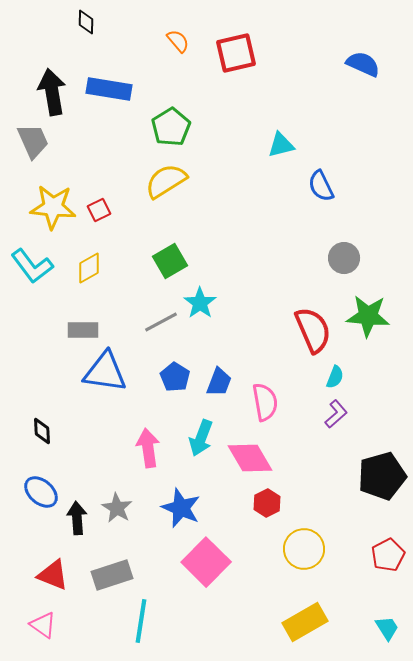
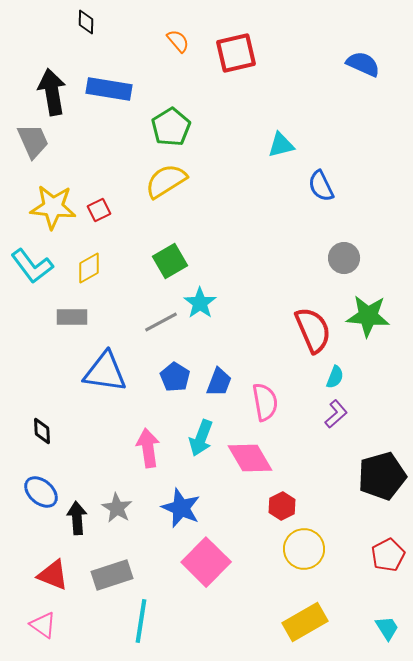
gray rectangle at (83, 330): moved 11 px left, 13 px up
red hexagon at (267, 503): moved 15 px right, 3 px down
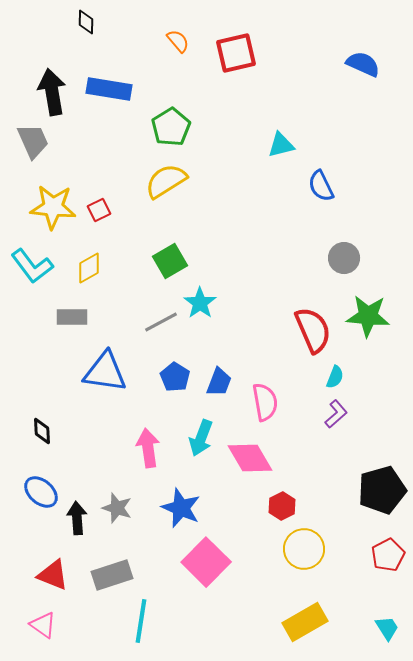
black pentagon at (382, 476): moved 14 px down
gray star at (117, 508): rotated 12 degrees counterclockwise
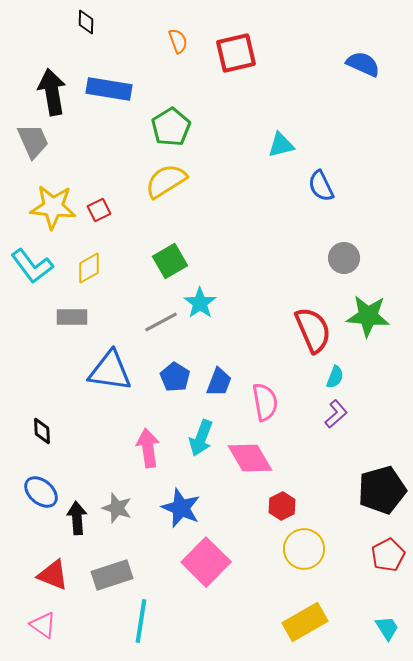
orange semicircle at (178, 41): rotated 20 degrees clockwise
blue triangle at (105, 372): moved 5 px right, 1 px up
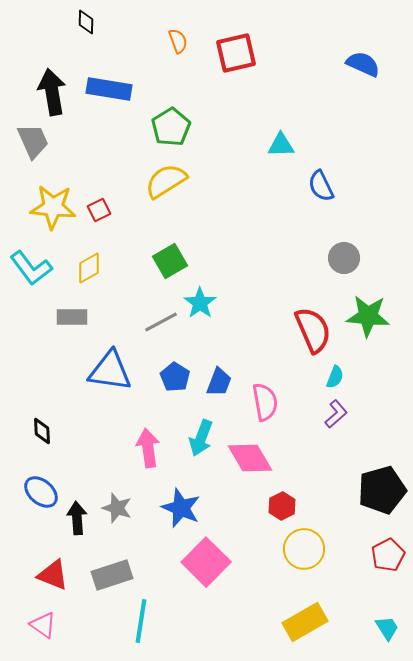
cyan triangle at (281, 145): rotated 12 degrees clockwise
cyan L-shape at (32, 266): moved 1 px left, 2 px down
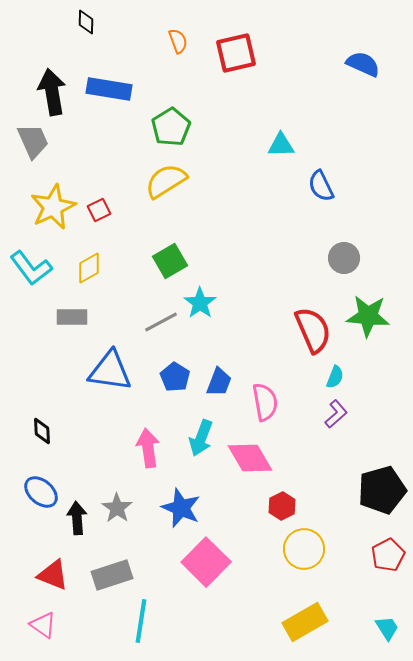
yellow star at (53, 207): rotated 30 degrees counterclockwise
gray star at (117, 508): rotated 16 degrees clockwise
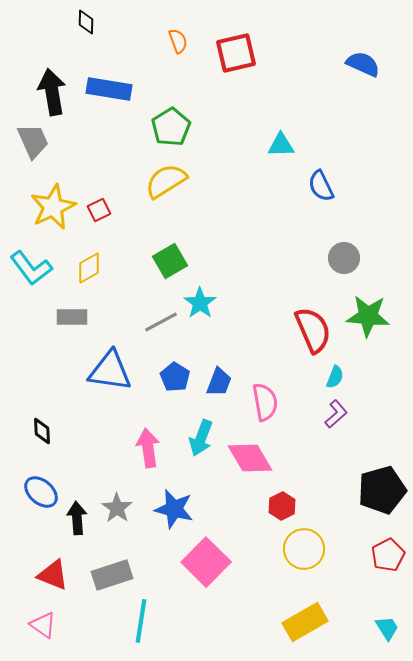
blue star at (181, 508): moved 7 px left, 1 px down; rotated 9 degrees counterclockwise
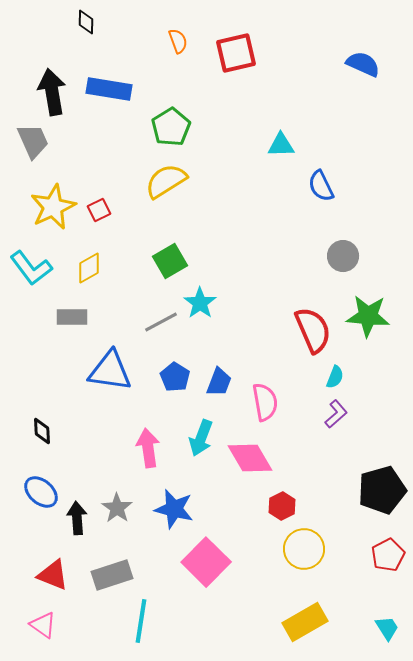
gray circle at (344, 258): moved 1 px left, 2 px up
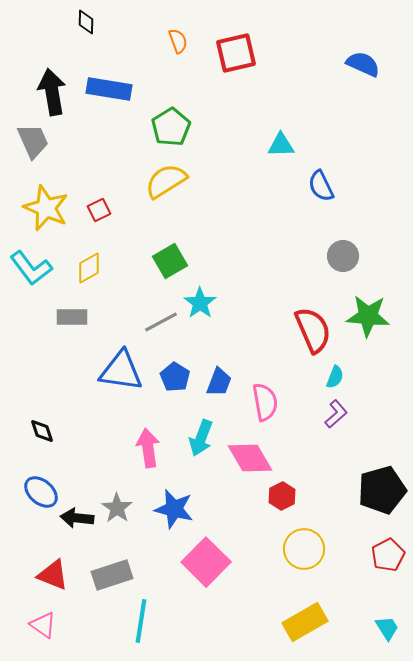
yellow star at (53, 207): moved 7 px left, 1 px down; rotated 24 degrees counterclockwise
blue triangle at (110, 371): moved 11 px right
black diamond at (42, 431): rotated 16 degrees counterclockwise
red hexagon at (282, 506): moved 10 px up
black arrow at (77, 518): rotated 80 degrees counterclockwise
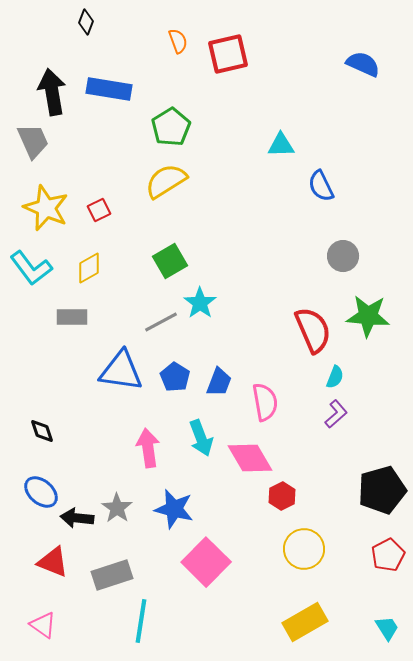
black diamond at (86, 22): rotated 20 degrees clockwise
red square at (236, 53): moved 8 px left, 1 px down
cyan arrow at (201, 438): rotated 42 degrees counterclockwise
red triangle at (53, 575): moved 13 px up
